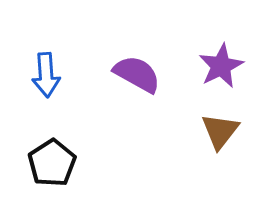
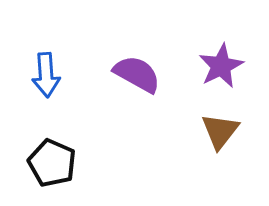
black pentagon: rotated 15 degrees counterclockwise
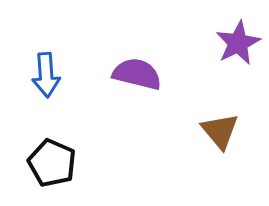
purple star: moved 17 px right, 23 px up
purple semicircle: rotated 15 degrees counterclockwise
brown triangle: rotated 18 degrees counterclockwise
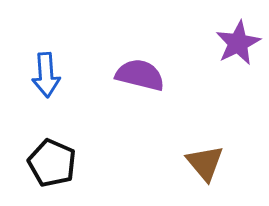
purple semicircle: moved 3 px right, 1 px down
brown triangle: moved 15 px left, 32 px down
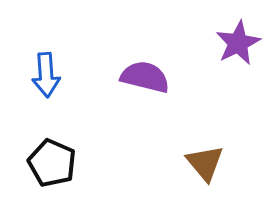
purple semicircle: moved 5 px right, 2 px down
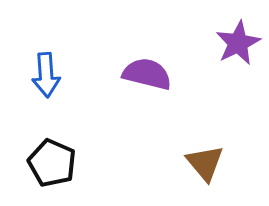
purple semicircle: moved 2 px right, 3 px up
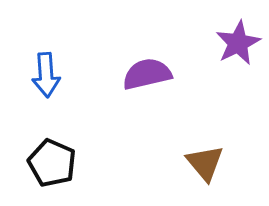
purple semicircle: rotated 27 degrees counterclockwise
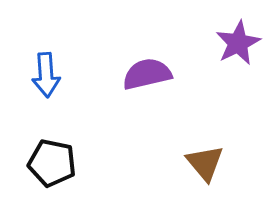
black pentagon: rotated 12 degrees counterclockwise
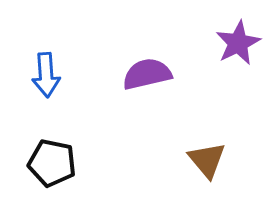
brown triangle: moved 2 px right, 3 px up
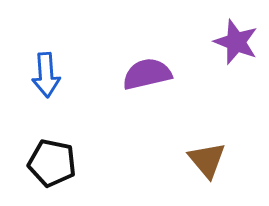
purple star: moved 2 px left, 1 px up; rotated 24 degrees counterclockwise
